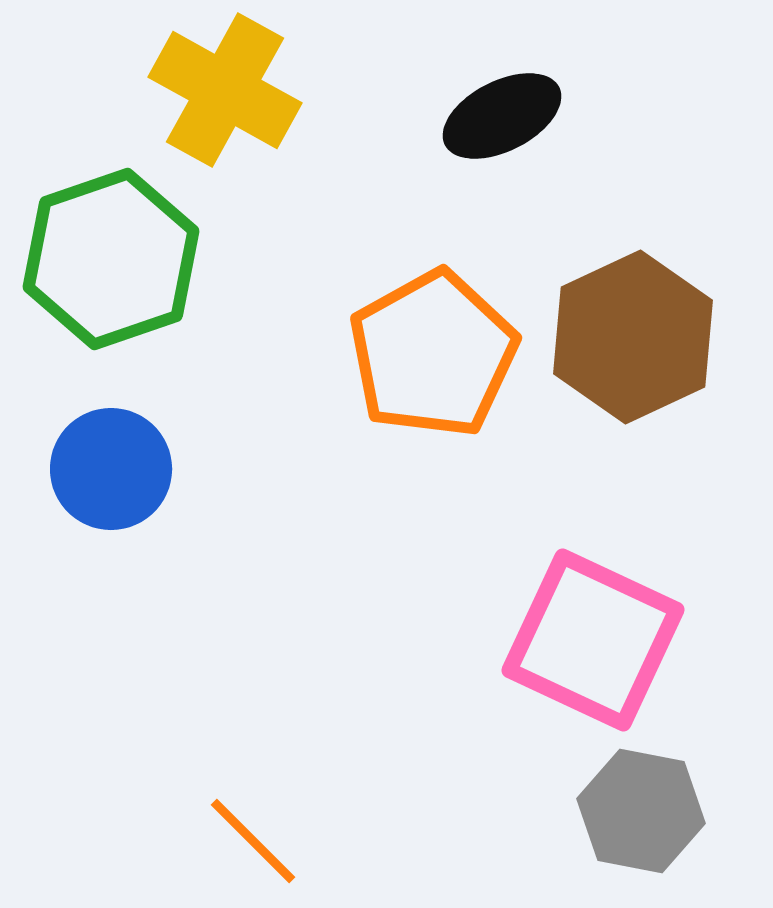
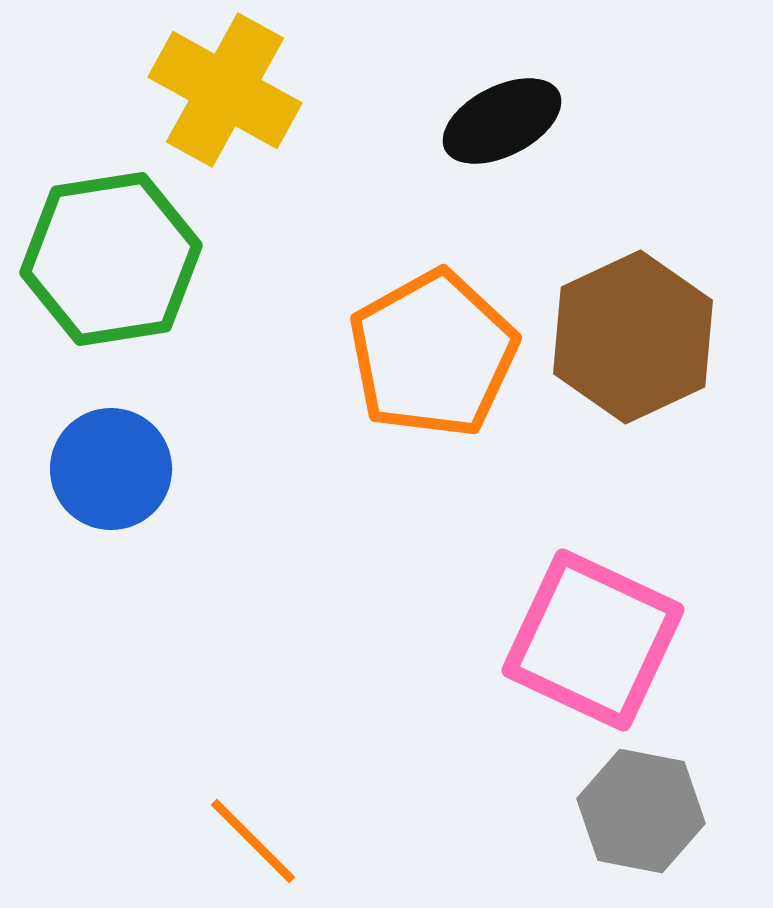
black ellipse: moved 5 px down
green hexagon: rotated 10 degrees clockwise
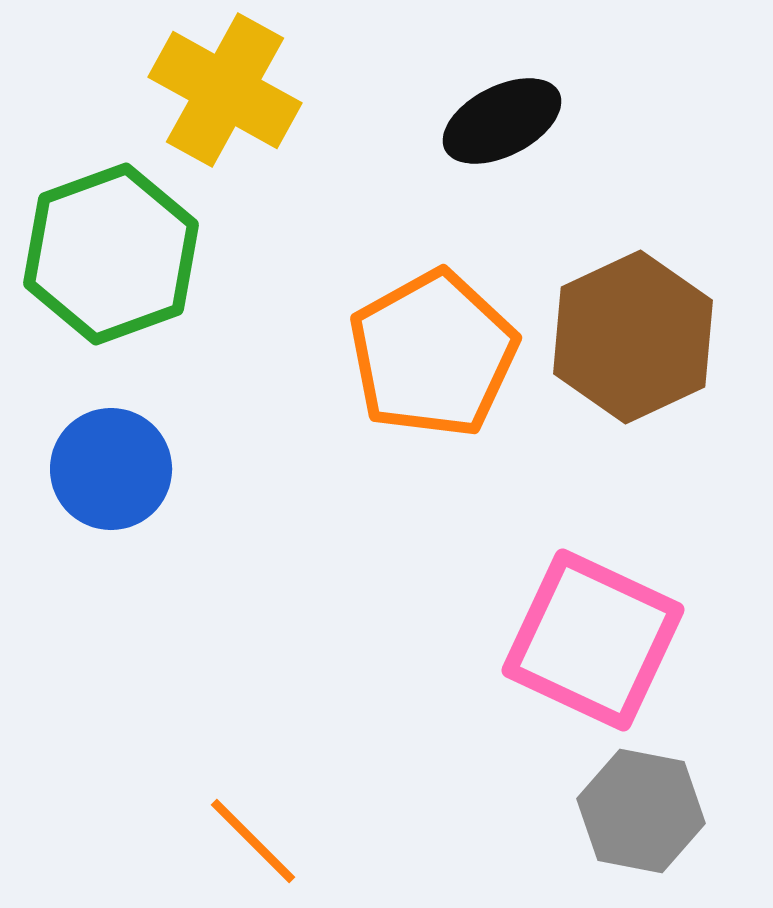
green hexagon: moved 5 px up; rotated 11 degrees counterclockwise
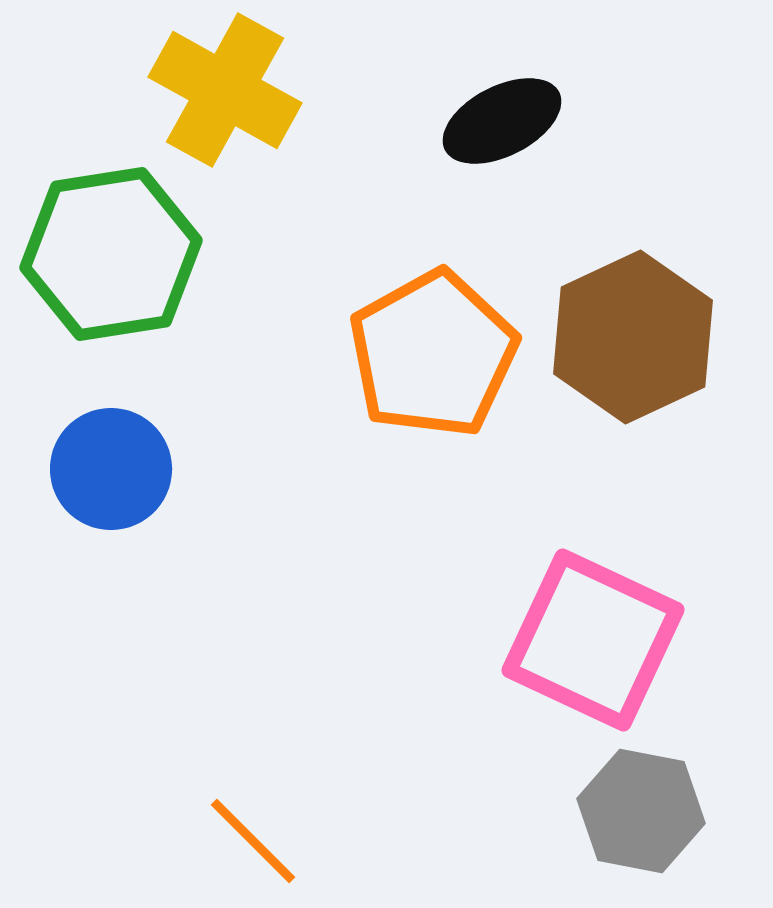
green hexagon: rotated 11 degrees clockwise
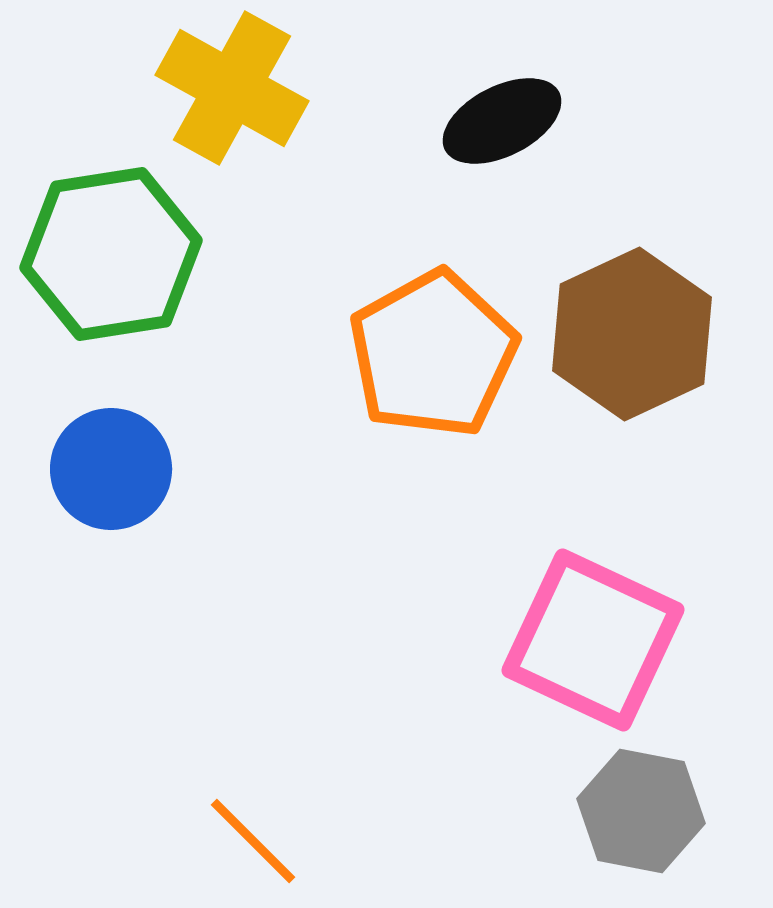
yellow cross: moved 7 px right, 2 px up
brown hexagon: moved 1 px left, 3 px up
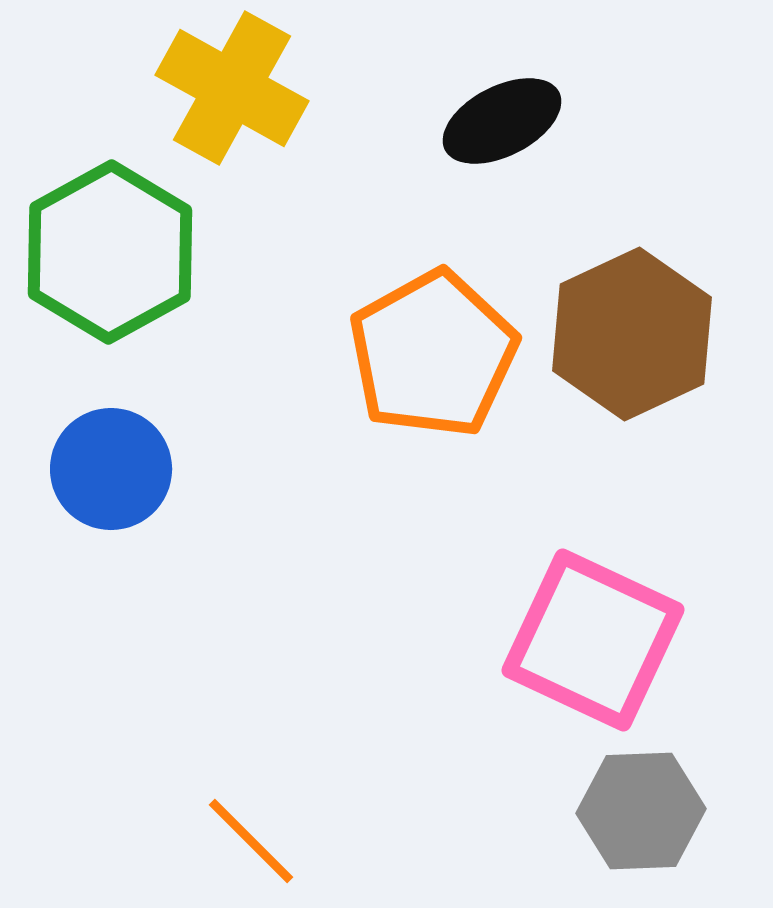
green hexagon: moved 1 px left, 2 px up; rotated 20 degrees counterclockwise
gray hexagon: rotated 13 degrees counterclockwise
orange line: moved 2 px left
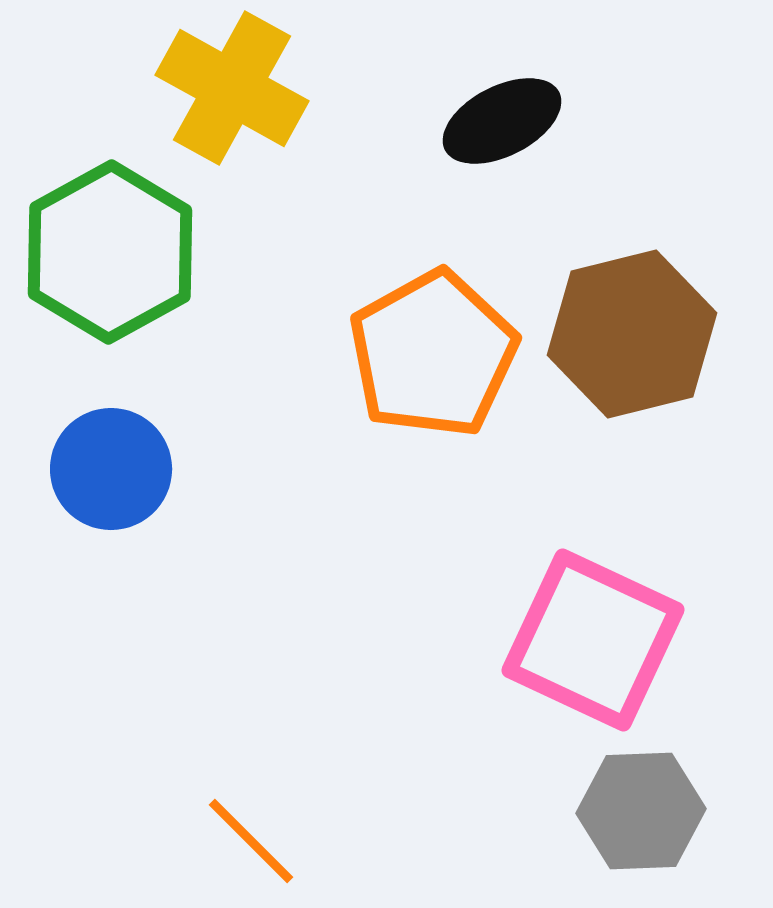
brown hexagon: rotated 11 degrees clockwise
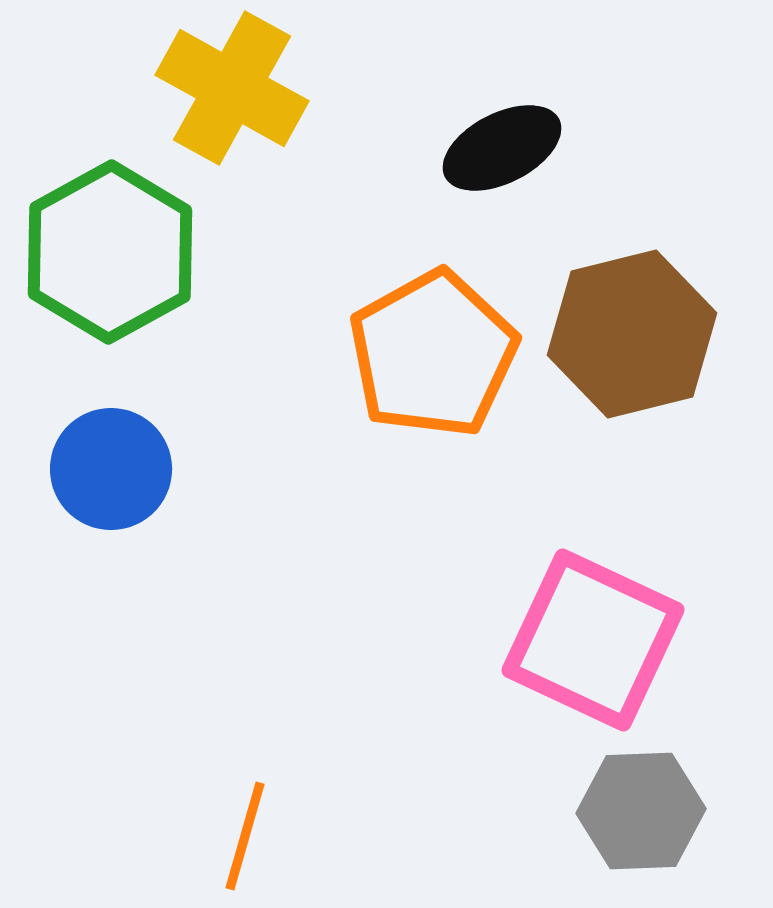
black ellipse: moved 27 px down
orange line: moved 6 px left, 5 px up; rotated 61 degrees clockwise
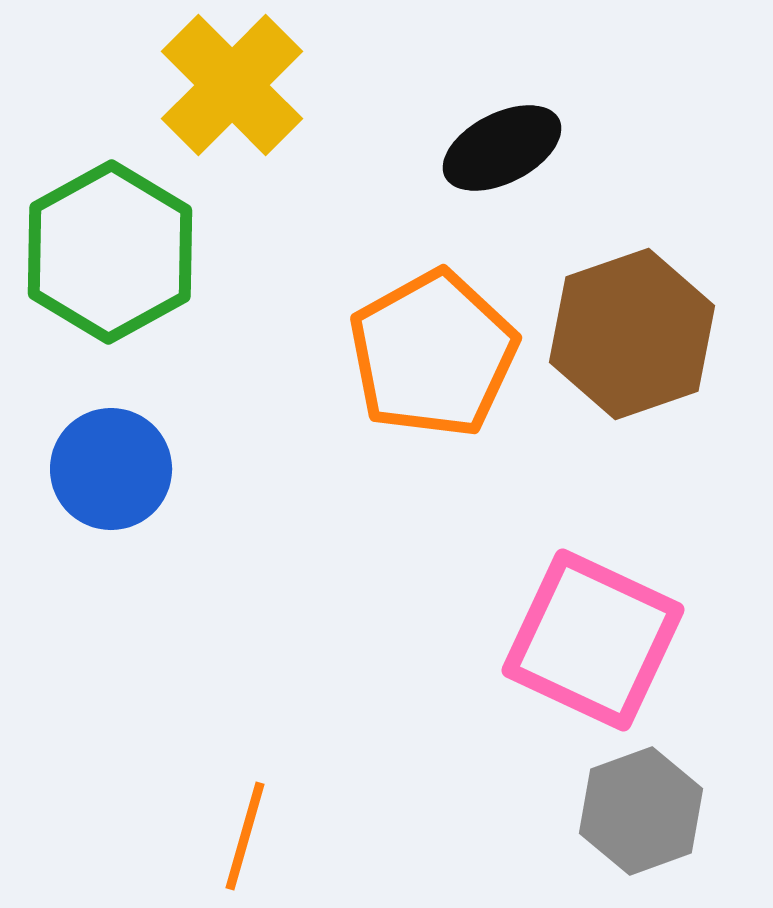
yellow cross: moved 3 px up; rotated 16 degrees clockwise
brown hexagon: rotated 5 degrees counterclockwise
gray hexagon: rotated 18 degrees counterclockwise
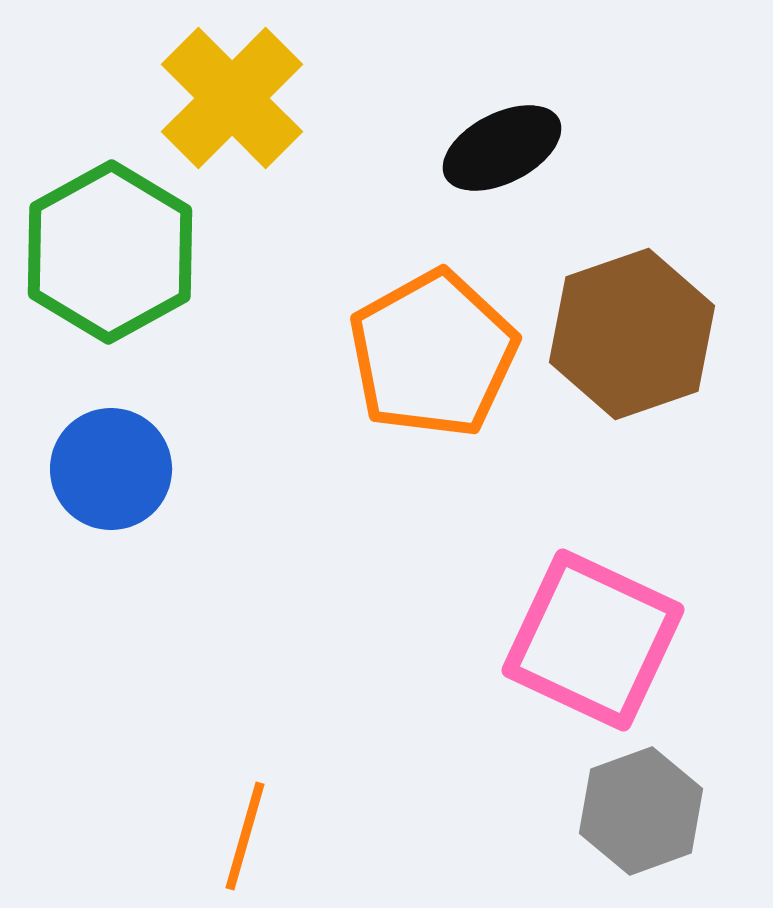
yellow cross: moved 13 px down
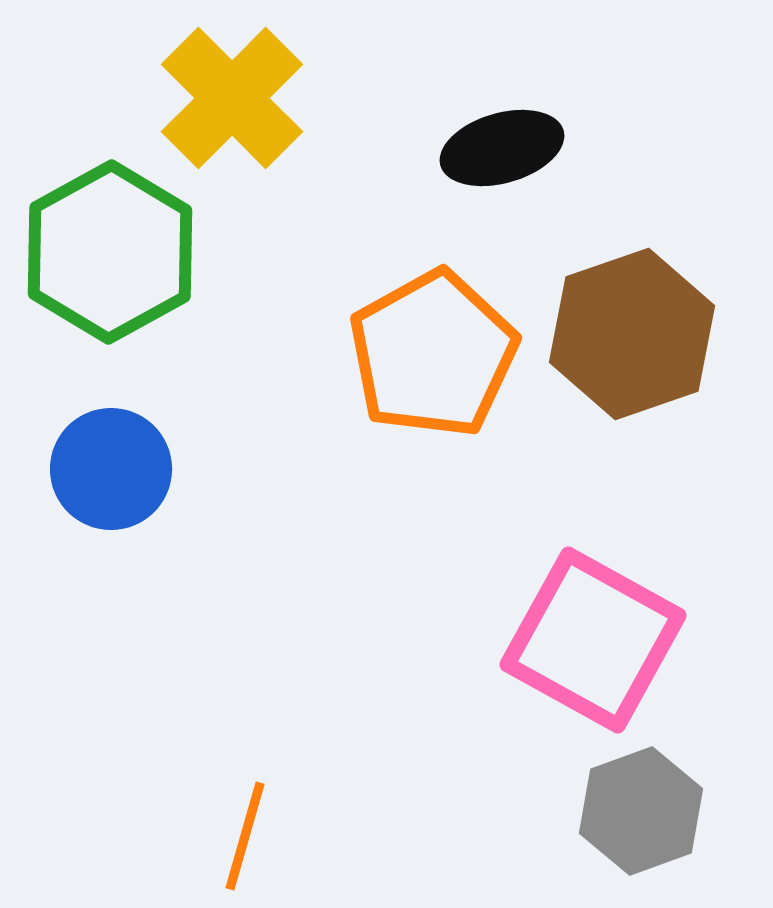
black ellipse: rotated 11 degrees clockwise
pink square: rotated 4 degrees clockwise
